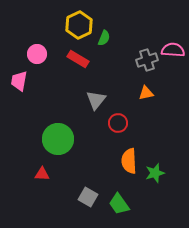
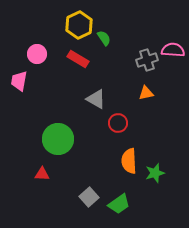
green semicircle: rotated 56 degrees counterclockwise
gray triangle: moved 1 px up; rotated 40 degrees counterclockwise
gray square: moved 1 px right; rotated 18 degrees clockwise
green trapezoid: rotated 90 degrees counterclockwise
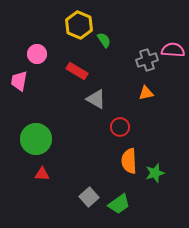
yellow hexagon: rotated 12 degrees counterclockwise
green semicircle: moved 2 px down
red rectangle: moved 1 px left, 12 px down
red circle: moved 2 px right, 4 px down
green circle: moved 22 px left
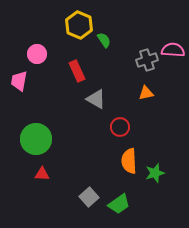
red rectangle: rotated 35 degrees clockwise
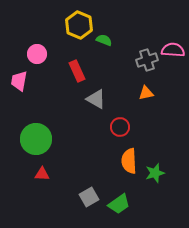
green semicircle: rotated 35 degrees counterclockwise
gray square: rotated 12 degrees clockwise
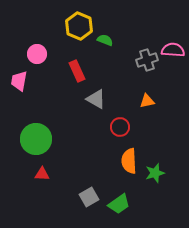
yellow hexagon: moved 1 px down
green semicircle: moved 1 px right
orange triangle: moved 1 px right, 8 px down
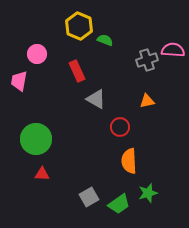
green star: moved 7 px left, 20 px down
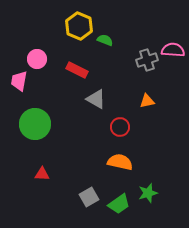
pink circle: moved 5 px down
red rectangle: moved 1 px up; rotated 40 degrees counterclockwise
green circle: moved 1 px left, 15 px up
orange semicircle: moved 9 px left, 1 px down; rotated 105 degrees clockwise
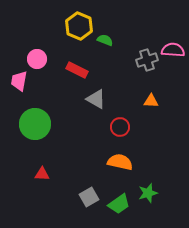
orange triangle: moved 4 px right; rotated 14 degrees clockwise
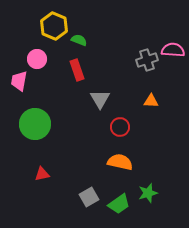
yellow hexagon: moved 25 px left
green semicircle: moved 26 px left
red rectangle: rotated 45 degrees clockwise
gray triangle: moved 4 px right; rotated 30 degrees clockwise
red triangle: rotated 14 degrees counterclockwise
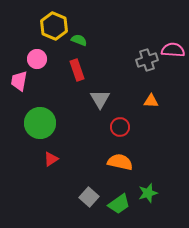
green circle: moved 5 px right, 1 px up
red triangle: moved 9 px right, 15 px up; rotated 21 degrees counterclockwise
gray square: rotated 18 degrees counterclockwise
